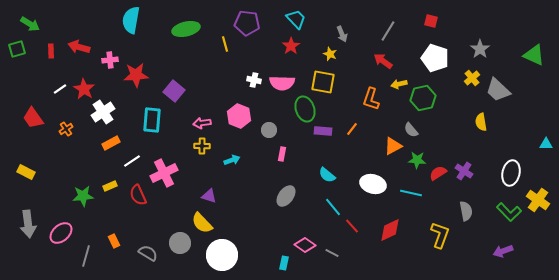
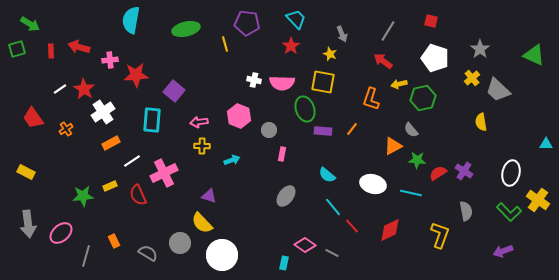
pink arrow at (202, 123): moved 3 px left, 1 px up
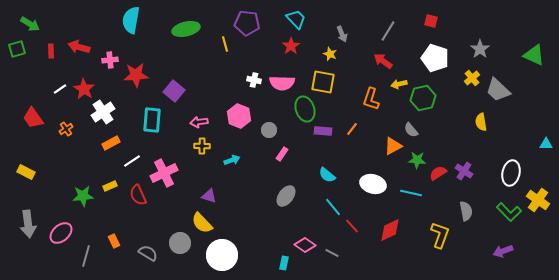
pink rectangle at (282, 154): rotated 24 degrees clockwise
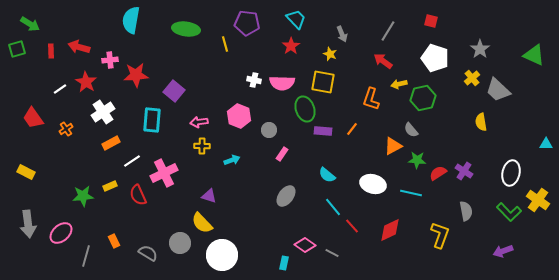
green ellipse at (186, 29): rotated 20 degrees clockwise
red star at (84, 89): moved 2 px right, 7 px up
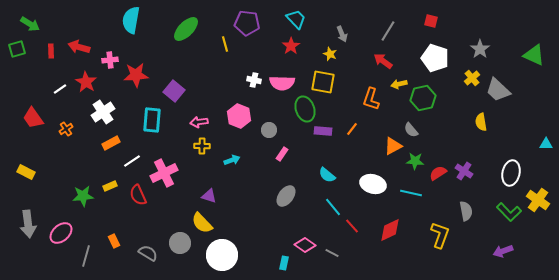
green ellipse at (186, 29): rotated 52 degrees counterclockwise
green star at (417, 160): moved 2 px left, 1 px down
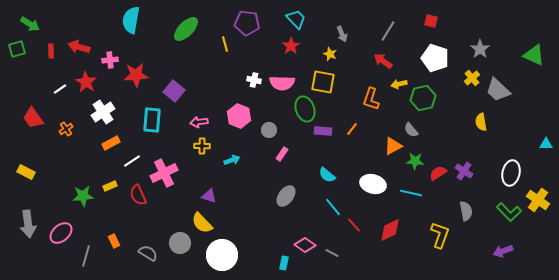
red line at (352, 226): moved 2 px right, 1 px up
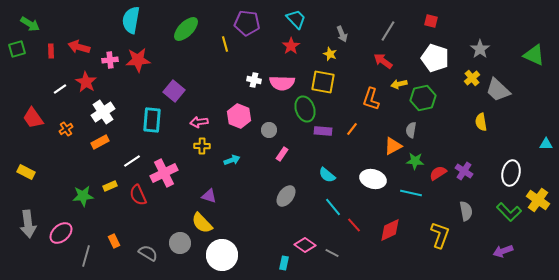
red star at (136, 75): moved 2 px right, 15 px up
gray semicircle at (411, 130): rotated 49 degrees clockwise
orange rectangle at (111, 143): moved 11 px left, 1 px up
white ellipse at (373, 184): moved 5 px up
